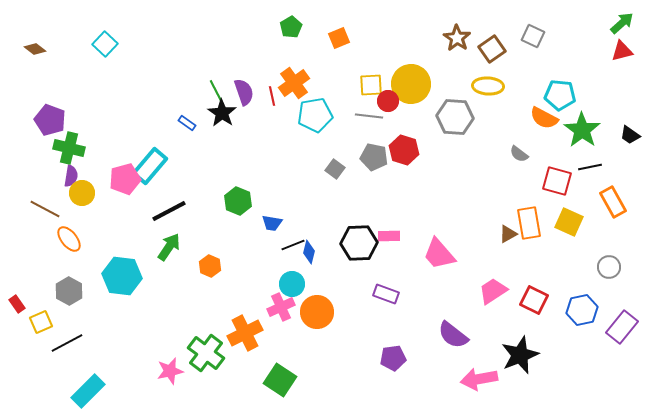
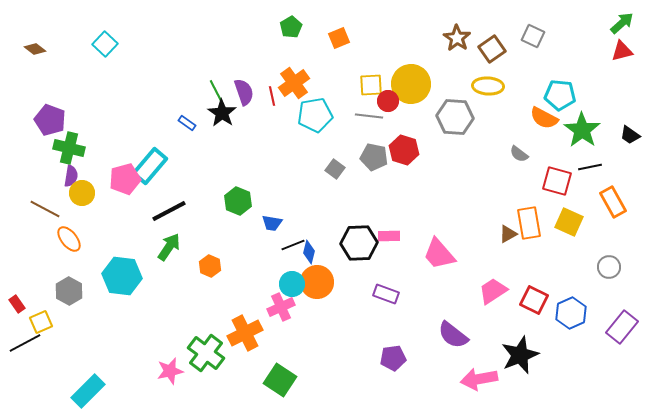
blue hexagon at (582, 310): moved 11 px left, 3 px down; rotated 12 degrees counterclockwise
orange circle at (317, 312): moved 30 px up
black line at (67, 343): moved 42 px left
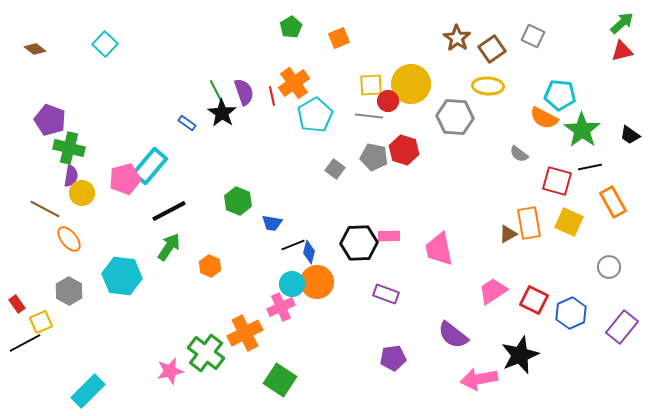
cyan pentagon at (315, 115): rotated 20 degrees counterclockwise
pink trapezoid at (439, 254): moved 5 px up; rotated 30 degrees clockwise
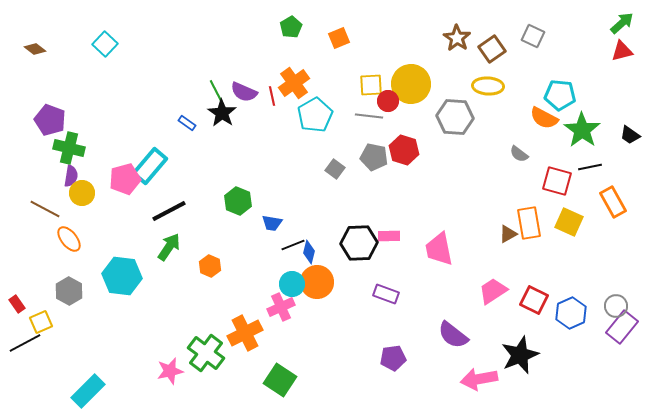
purple semicircle at (244, 92): rotated 132 degrees clockwise
gray circle at (609, 267): moved 7 px right, 39 px down
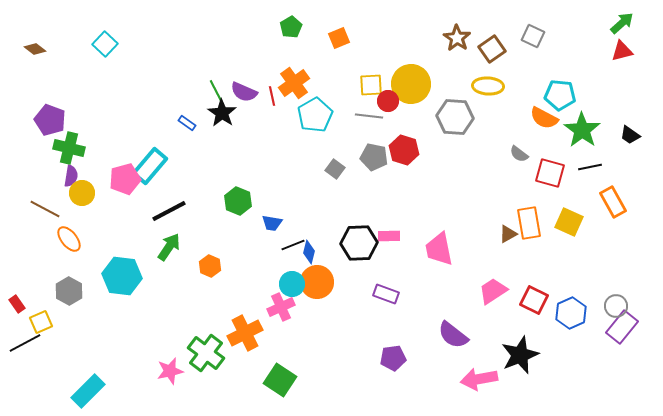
red square at (557, 181): moved 7 px left, 8 px up
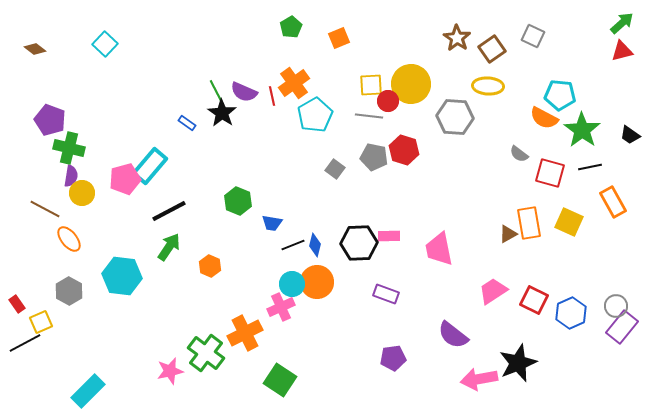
blue diamond at (309, 252): moved 6 px right, 7 px up
black star at (520, 355): moved 2 px left, 8 px down
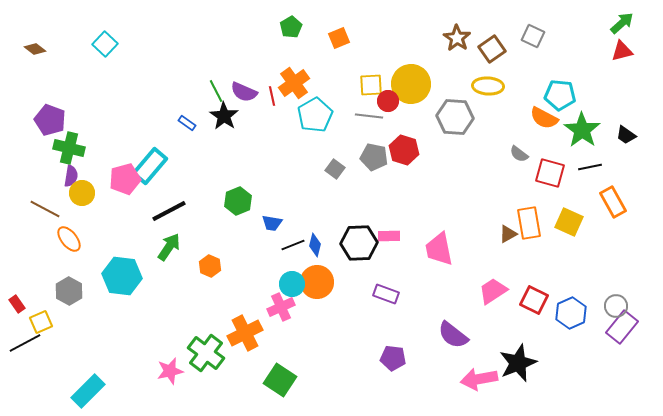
black star at (222, 113): moved 2 px right, 3 px down
black trapezoid at (630, 135): moved 4 px left
green hexagon at (238, 201): rotated 16 degrees clockwise
purple pentagon at (393, 358): rotated 15 degrees clockwise
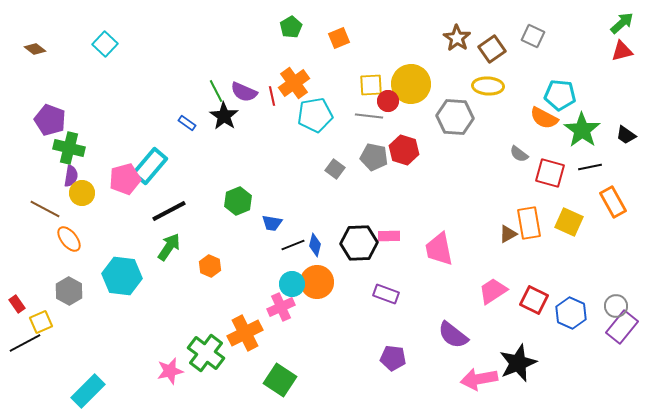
cyan pentagon at (315, 115): rotated 20 degrees clockwise
blue hexagon at (571, 313): rotated 12 degrees counterclockwise
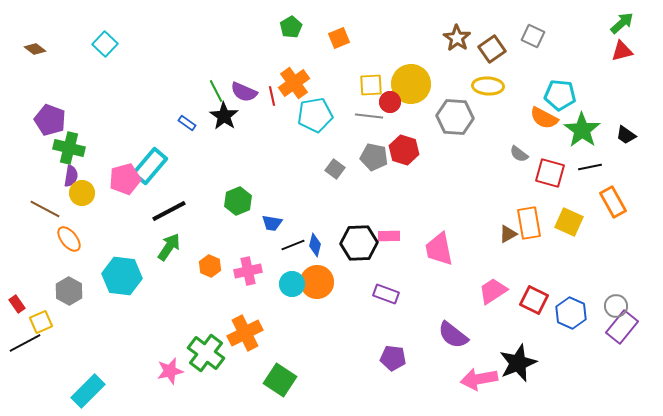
red circle at (388, 101): moved 2 px right, 1 px down
pink cross at (281, 307): moved 33 px left, 36 px up; rotated 12 degrees clockwise
